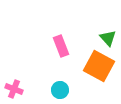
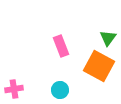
green triangle: rotated 18 degrees clockwise
pink cross: rotated 30 degrees counterclockwise
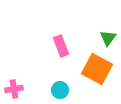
orange square: moved 2 px left, 3 px down
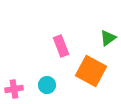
green triangle: rotated 18 degrees clockwise
orange square: moved 6 px left, 2 px down
cyan circle: moved 13 px left, 5 px up
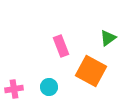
cyan circle: moved 2 px right, 2 px down
